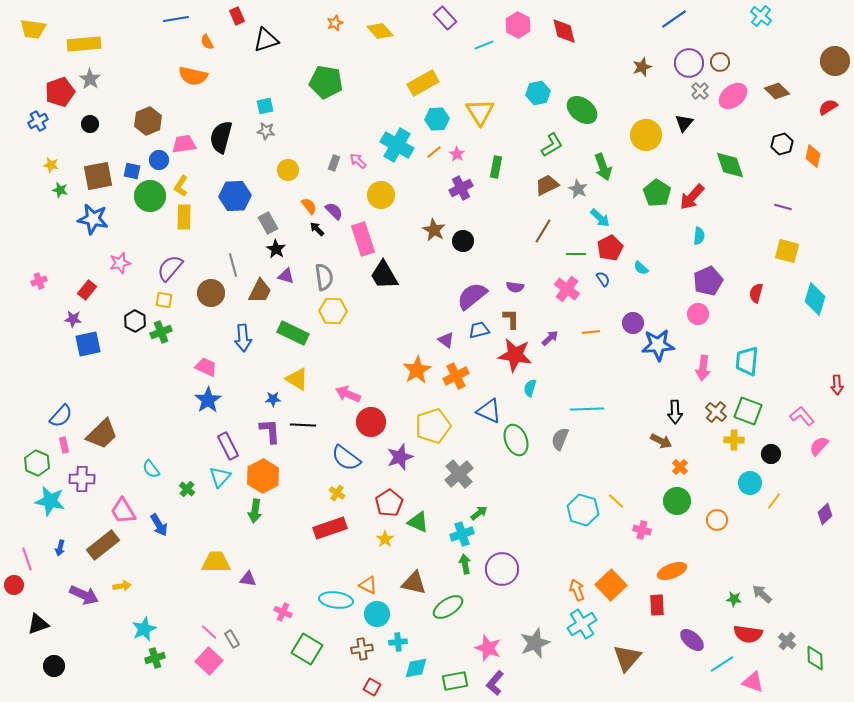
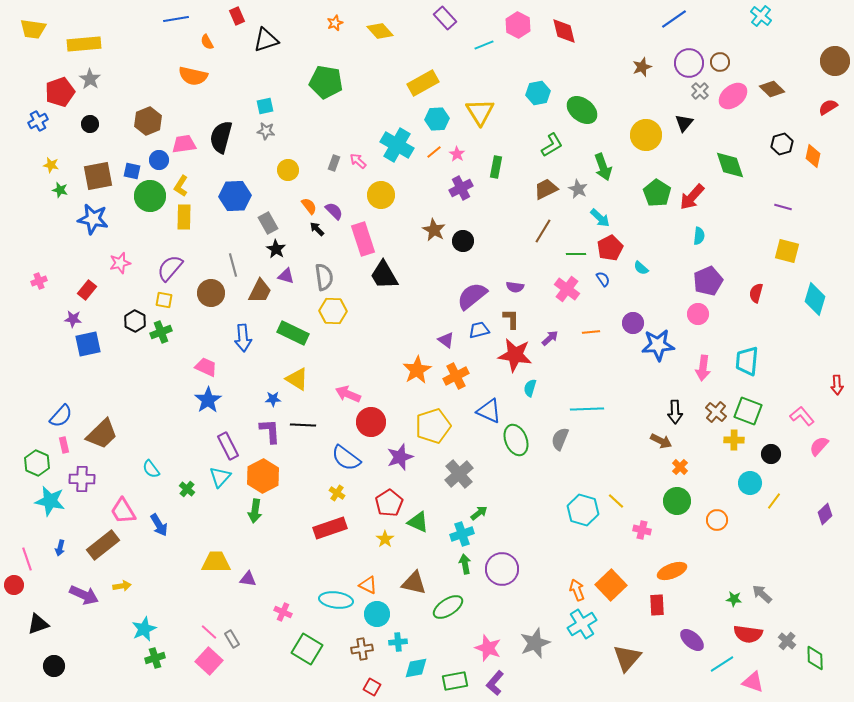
brown diamond at (777, 91): moved 5 px left, 2 px up
brown trapezoid at (547, 185): moved 1 px left, 4 px down
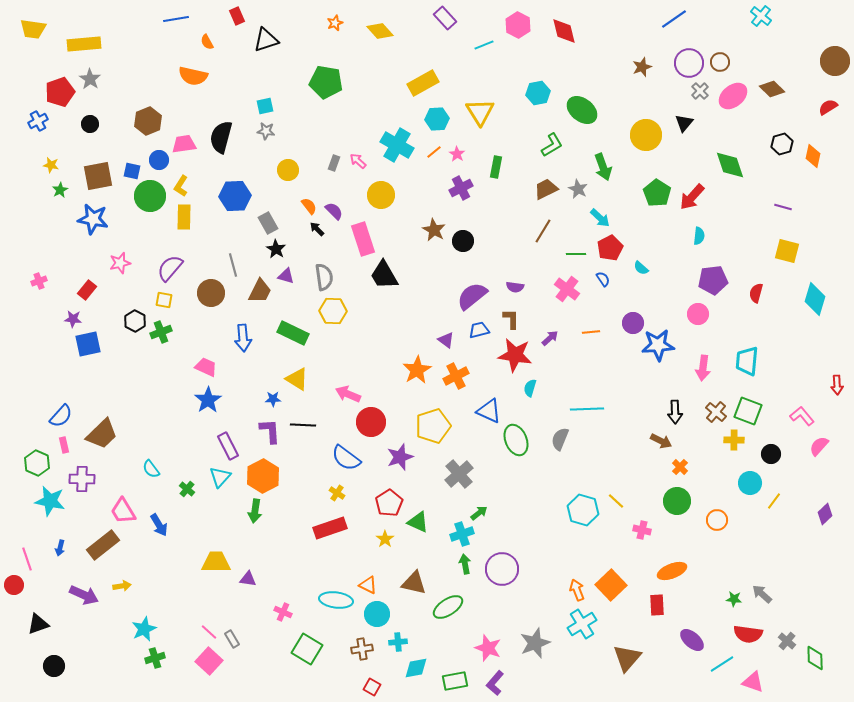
green star at (60, 190): rotated 28 degrees clockwise
purple pentagon at (708, 281): moved 5 px right, 1 px up; rotated 16 degrees clockwise
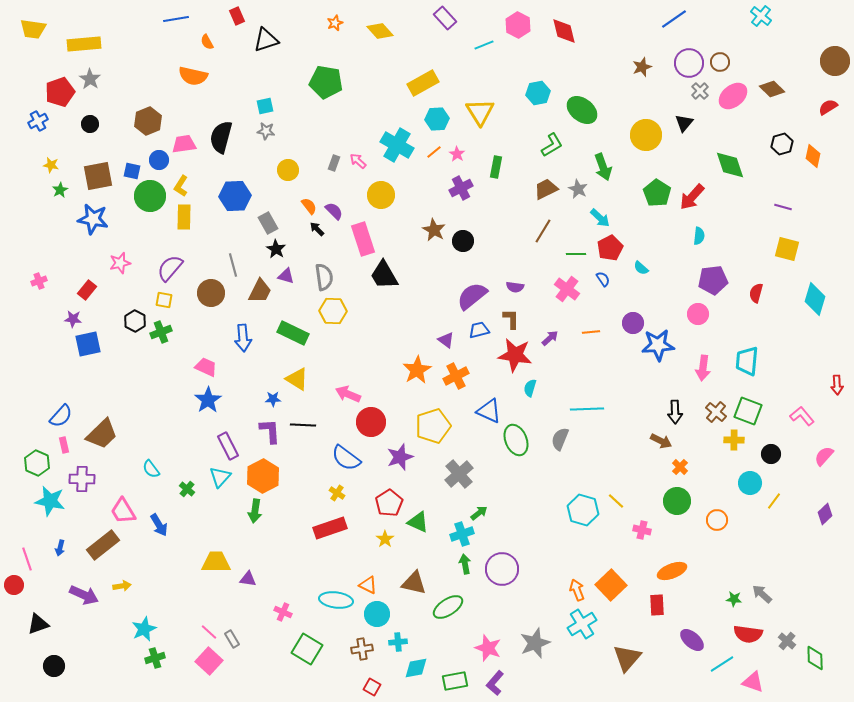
yellow square at (787, 251): moved 2 px up
pink semicircle at (819, 446): moved 5 px right, 10 px down
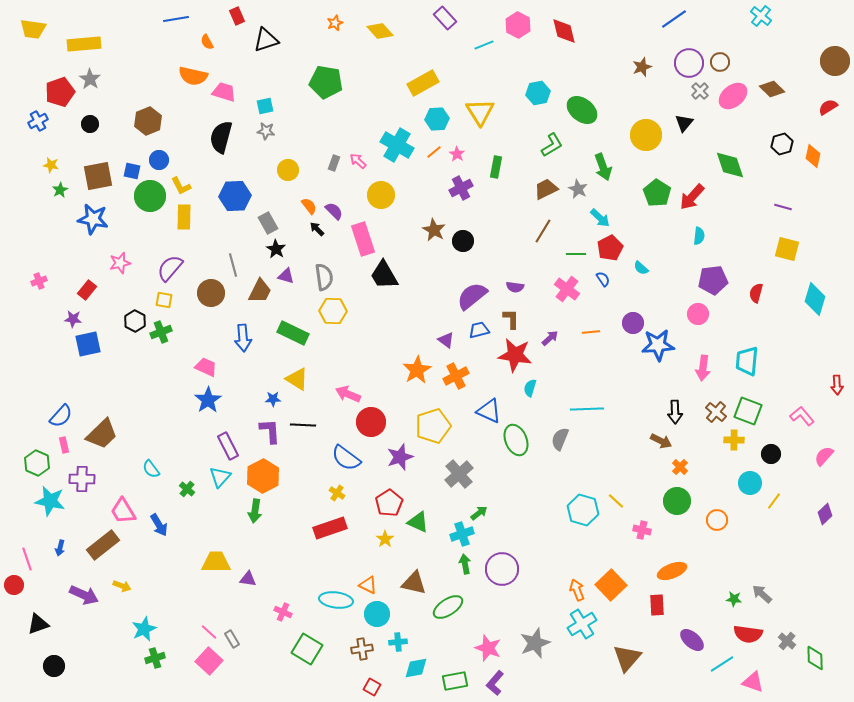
pink trapezoid at (184, 144): moved 40 px right, 52 px up; rotated 25 degrees clockwise
yellow L-shape at (181, 186): rotated 60 degrees counterclockwise
yellow arrow at (122, 586): rotated 30 degrees clockwise
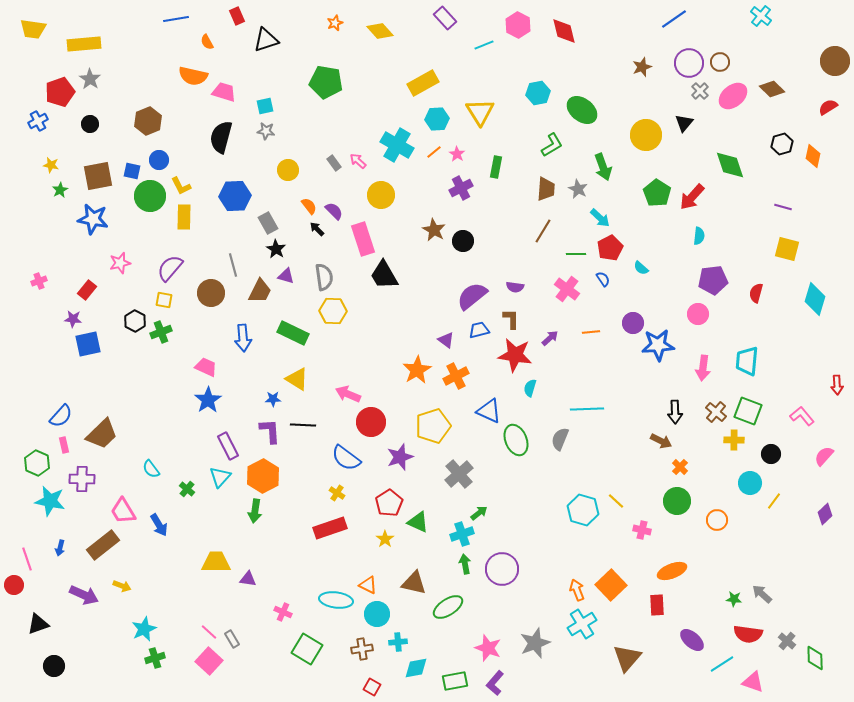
gray rectangle at (334, 163): rotated 56 degrees counterclockwise
brown trapezoid at (546, 189): rotated 120 degrees clockwise
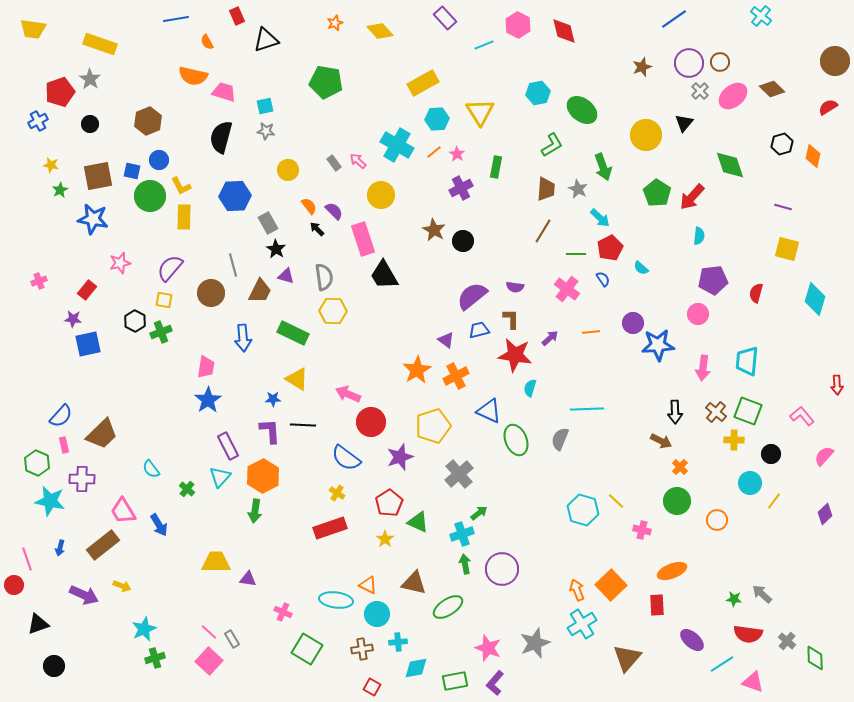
yellow rectangle at (84, 44): moved 16 px right; rotated 24 degrees clockwise
pink trapezoid at (206, 367): rotated 75 degrees clockwise
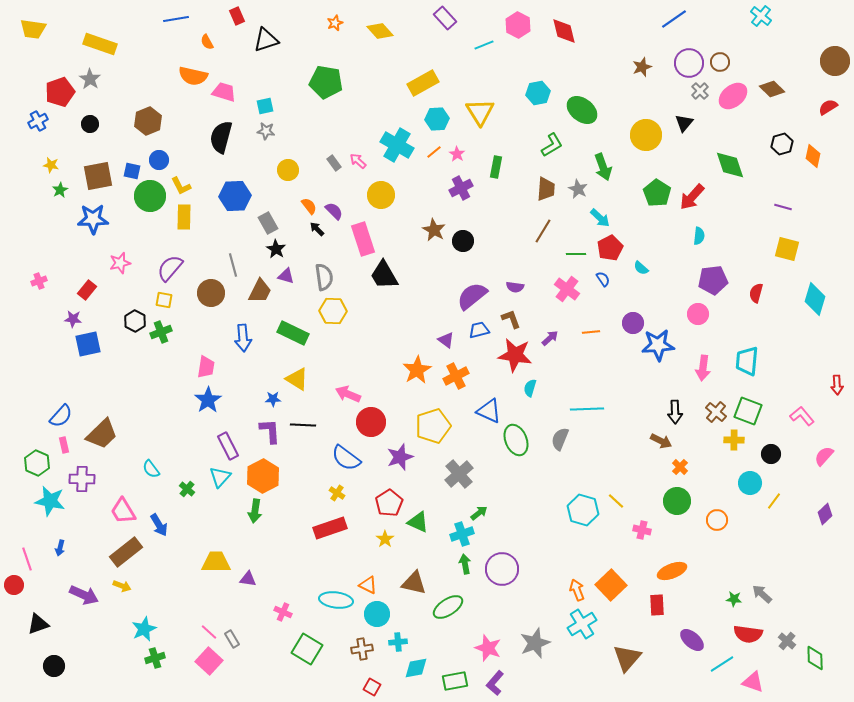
blue star at (93, 219): rotated 12 degrees counterclockwise
brown L-shape at (511, 319): rotated 20 degrees counterclockwise
brown rectangle at (103, 545): moved 23 px right, 7 px down
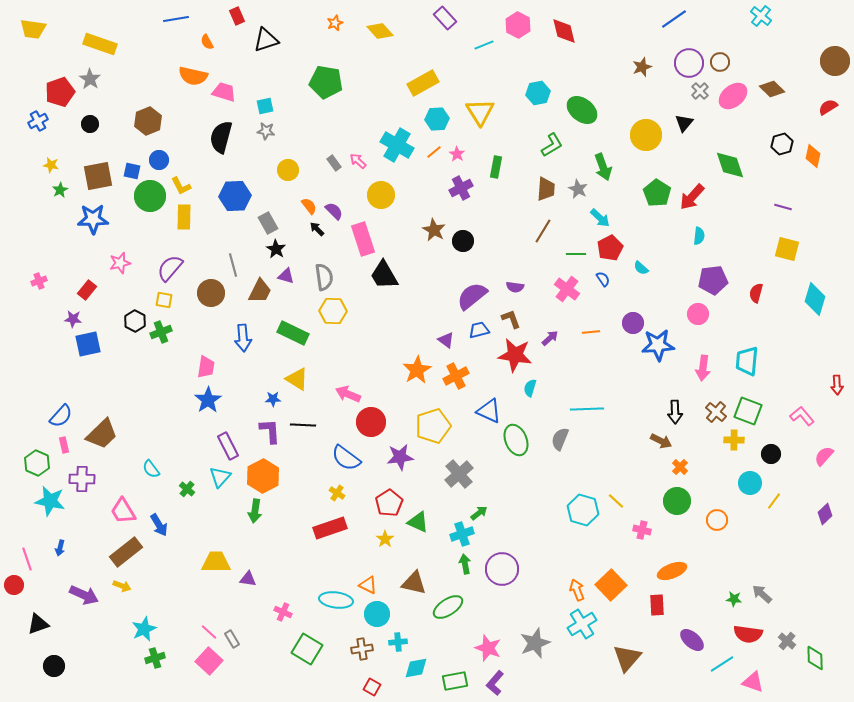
purple star at (400, 457): rotated 12 degrees clockwise
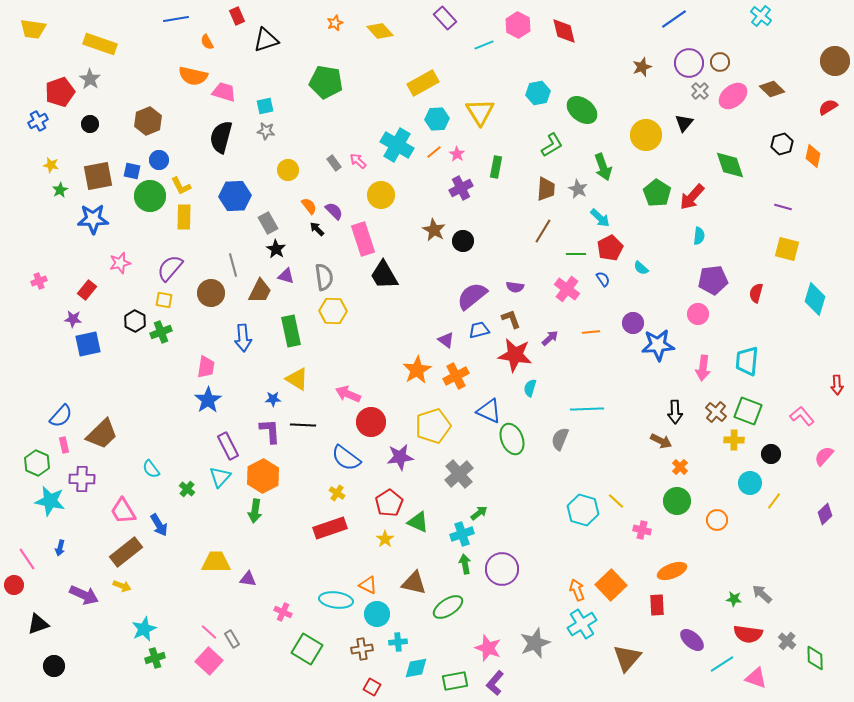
green rectangle at (293, 333): moved 2 px left, 2 px up; rotated 52 degrees clockwise
green ellipse at (516, 440): moved 4 px left, 1 px up
pink line at (27, 559): rotated 15 degrees counterclockwise
pink triangle at (753, 682): moved 3 px right, 4 px up
